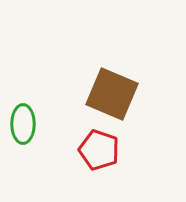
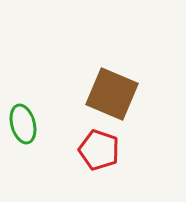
green ellipse: rotated 15 degrees counterclockwise
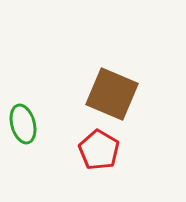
red pentagon: rotated 12 degrees clockwise
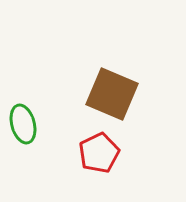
red pentagon: moved 3 px down; rotated 15 degrees clockwise
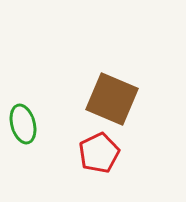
brown square: moved 5 px down
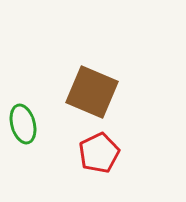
brown square: moved 20 px left, 7 px up
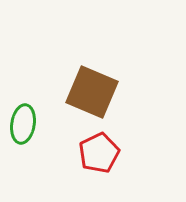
green ellipse: rotated 24 degrees clockwise
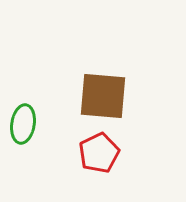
brown square: moved 11 px right, 4 px down; rotated 18 degrees counterclockwise
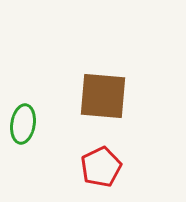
red pentagon: moved 2 px right, 14 px down
